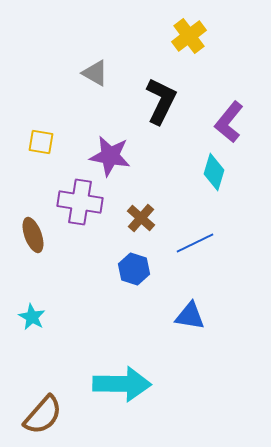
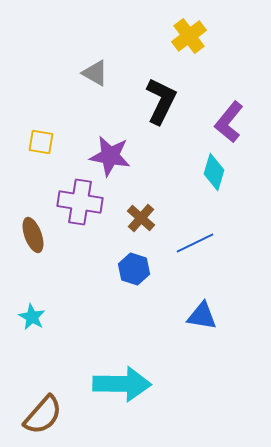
blue triangle: moved 12 px right
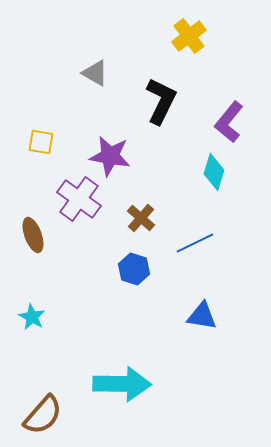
purple cross: moved 1 px left, 3 px up; rotated 27 degrees clockwise
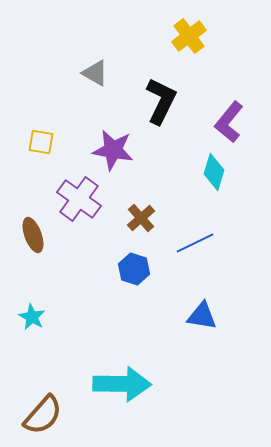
purple star: moved 3 px right, 6 px up
brown cross: rotated 8 degrees clockwise
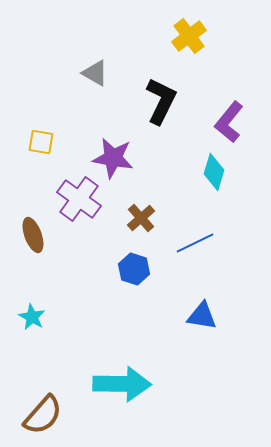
purple star: moved 8 px down
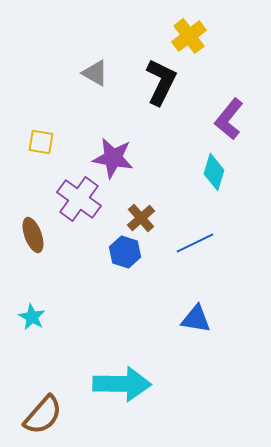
black L-shape: moved 19 px up
purple L-shape: moved 3 px up
blue hexagon: moved 9 px left, 17 px up
blue triangle: moved 6 px left, 3 px down
